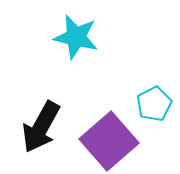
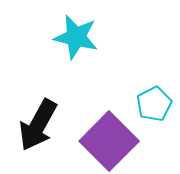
black arrow: moved 3 px left, 2 px up
purple square: rotated 4 degrees counterclockwise
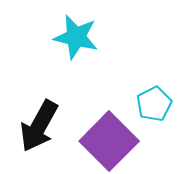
black arrow: moved 1 px right, 1 px down
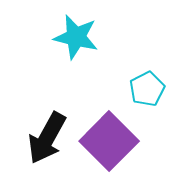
cyan pentagon: moved 7 px left, 15 px up
black arrow: moved 8 px right, 12 px down
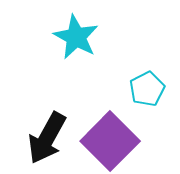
cyan star: rotated 15 degrees clockwise
purple square: moved 1 px right
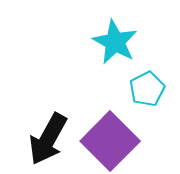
cyan star: moved 39 px right, 5 px down
black arrow: moved 1 px right, 1 px down
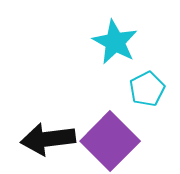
black arrow: rotated 54 degrees clockwise
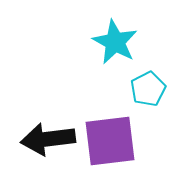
cyan pentagon: moved 1 px right
purple square: rotated 38 degrees clockwise
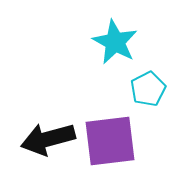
black arrow: rotated 8 degrees counterclockwise
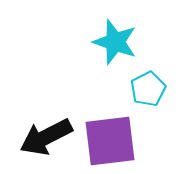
cyan star: rotated 9 degrees counterclockwise
black arrow: moved 2 px left, 2 px up; rotated 12 degrees counterclockwise
